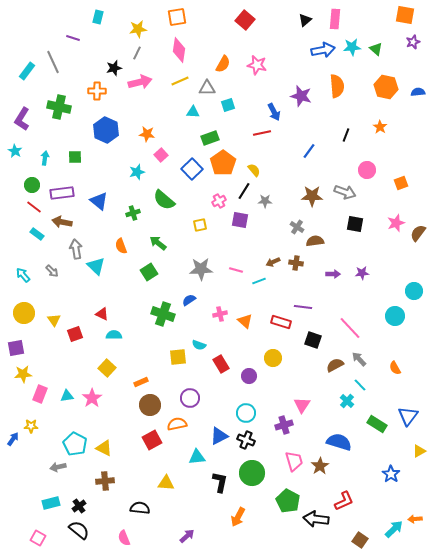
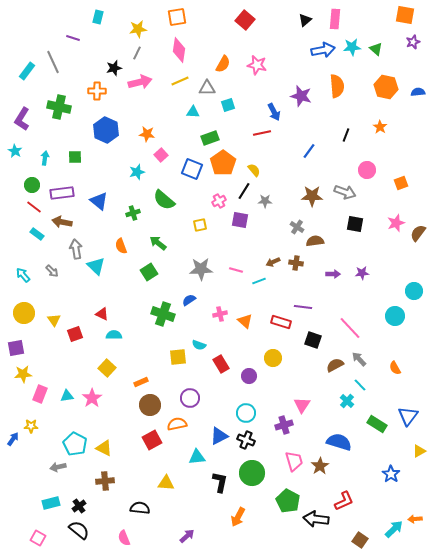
blue square at (192, 169): rotated 25 degrees counterclockwise
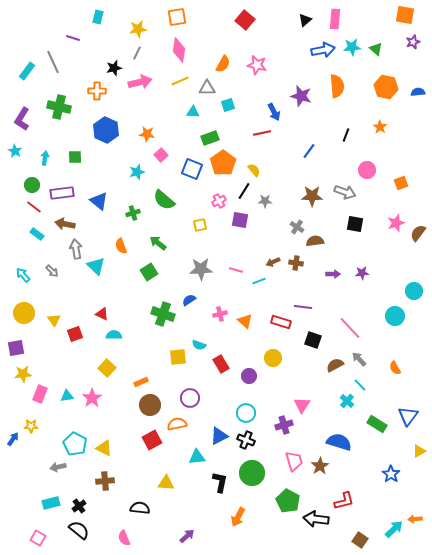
brown arrow at (62, 222): moved 3 px right, 2 px down
red L-shape at (344, 501): rotated 10 degrees clockwise
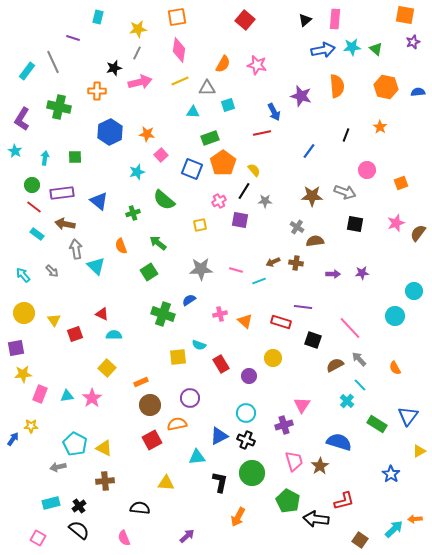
blue hexagon at (106, 130): moved 4 px right, 2 px down; rotated 10 degrees clockwise
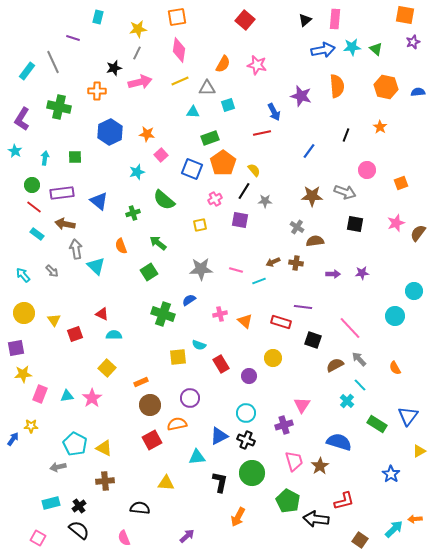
pink cross at (219, 201): moved 4 px left, 2 px up
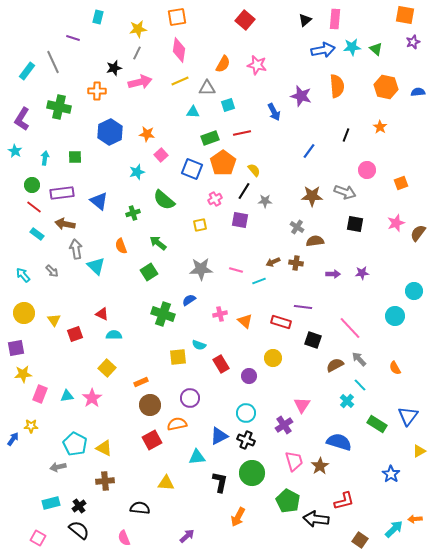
red line at (262, 133): moved 20 px left
purple cross at (284, 425): rotated 18 degrees counterclockwise
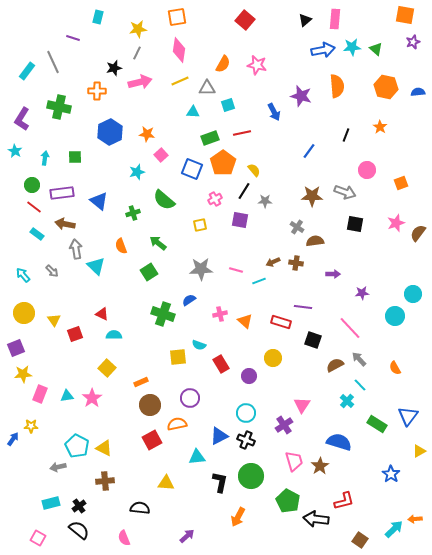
purple star at (362, 273): moved 20 px down
cyan circle at (414, 291): moved 1 px left, 3 px down
purple square at (16, 348): rotated 12 degrees counterclockwise
cyan pentagon at (75, 444): moved 2 px right, 2 px down
green circle at (252, 473): moved 1 px left, 3 px down
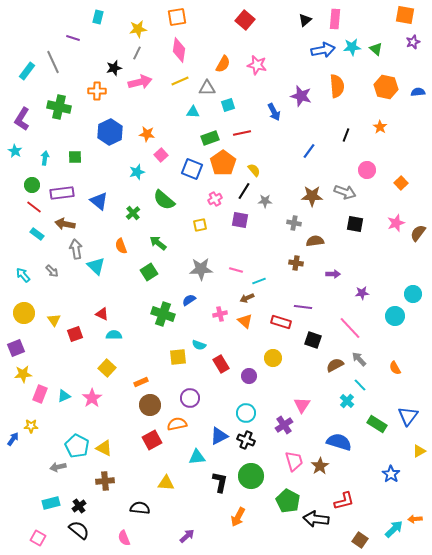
orange square at (401, 183): rotated 24 degrees counterclockwise
green cross at (133, 213): rotated 24 degrees counterclockwise
gray cross at (297, 227): moved 3 px left, 4 px up; rotated 24 degrees counterclockwise
brown arrow at (273, 262): moved 26 px left, 36 px down
cyan triangle at (67, 396): moved 3 px left; rotated 16 degrees counterclockwise
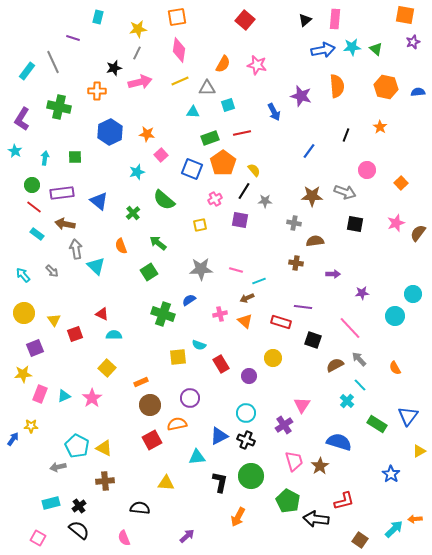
purple square at (16, 348): moved 19 px right
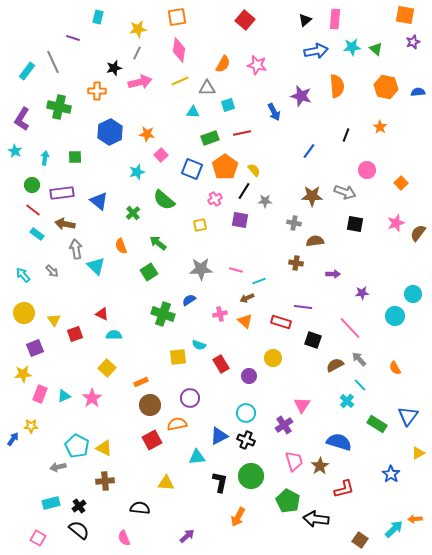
blue arrow at (323, 50): moved 7 px left, 1 px down
orange pentagon at (223, 163): moved 2 px right, 4 px down
red line at (34, 207): moved 1 px left, 3 px down
yellow triangle at (419, 451): moved 1 px left, 2 px down
red L-shape at (344, 501): moved 12 px up
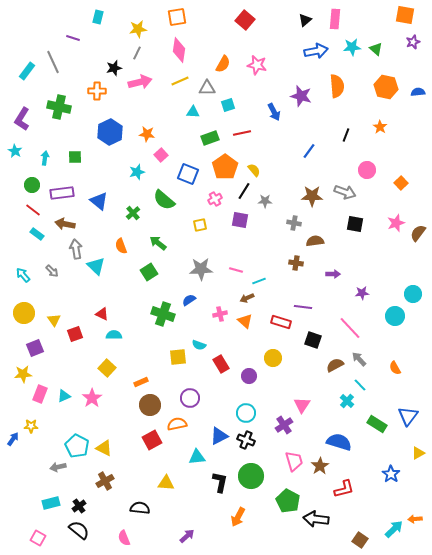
blue square at (192, 169): moved 4 px left, 5 px down
brown cross at (105, 481): rotated 24 degrees counterclockwise
